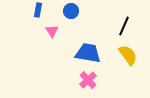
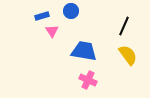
blue rectangle: moved 4 px right, 6 px down; rotated 64 degrees clockwise
blue trapezoid: moved 4 px left, 2 px up
pink cross: rotated 24 degrees counterclockwise
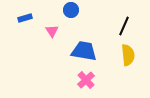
blue circle: moved 1 px up
blue rectangle: moved 17 px left, 2 px down
yellow semicircle: rotated 30 degrees clockwise
pink cross: moved 2 px left; rotated 24 degrees clockwise
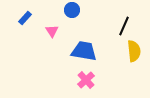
blue circle: moved 1 px right
blue rectangle: rotated 32 degrees counterclockwise
yellow semicircle: moved 6 px right, 4 px up
